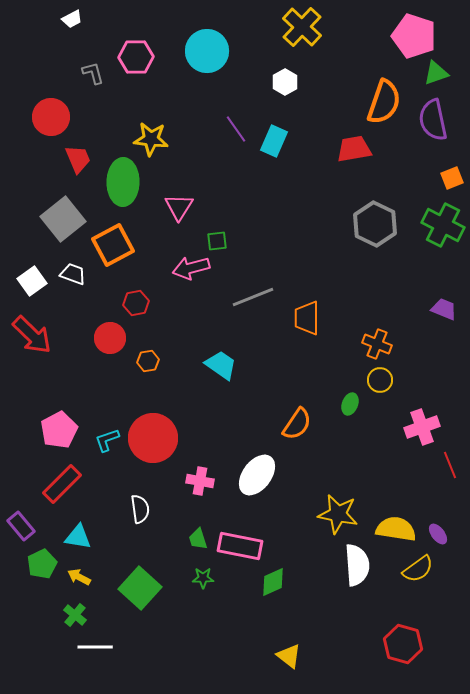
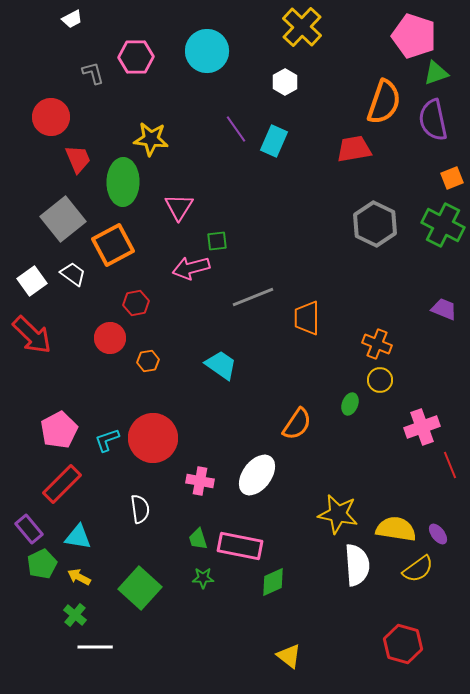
white trapezoid at (73, 274): rotated 16 degrees clockwise
purple rectangle at (21, 526): moved 8 px right, 3 px down
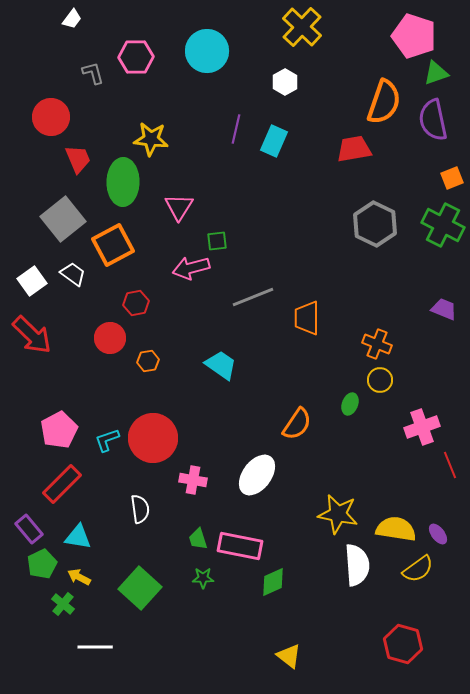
white trapezoid at (72, 19): rotated 25 degrees counterclockwise
purple line at (236, 129): rotated 48 degrees clockwise
pink cross at (200, 481): moved 7 px left, 1 px up
green cross at (75, 615): moved 12 px left, 11 px up
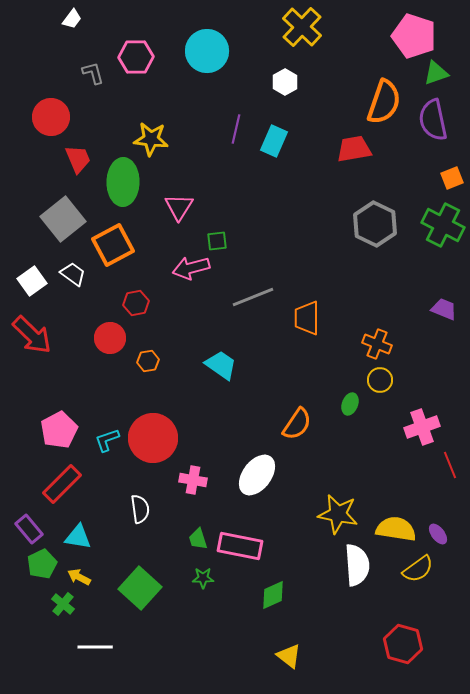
green diamond at (273, 582): moved 13 px down
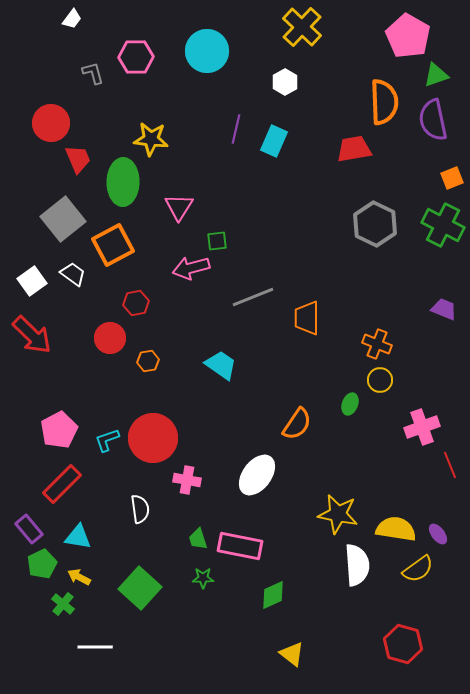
pink pentagon at (414, 36): moved 6 px left; rotated 12 degrees clockwise
green triangle at (436, 73): moved 2 px down
orange semicircle at (384, 102): rotated 21 degrees counterclockwise
red circle at (51, 117): moved 6 px down
pink cross at (193, 480): moved 6 px left
yellow triangle at (289, 656): moved 3 px right, 2 px up
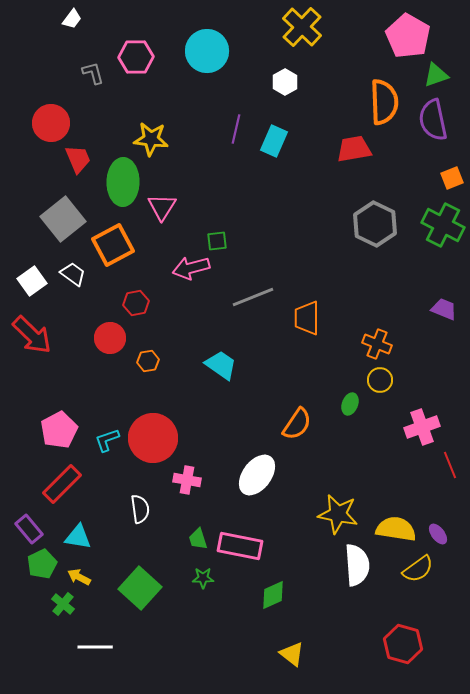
pink triangle at (179, 207): moved 17 px left
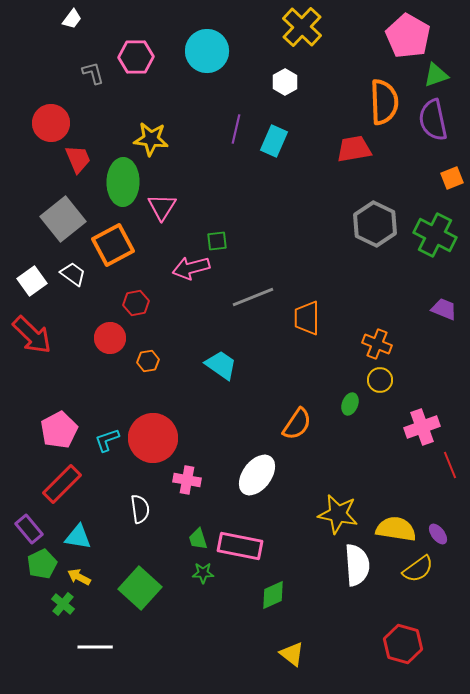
green cross at (443, 225): moved 8 px left, 10 px down
green star at (203, 578): moved 5 px up
